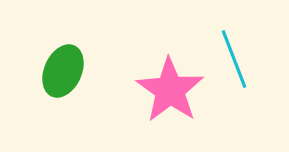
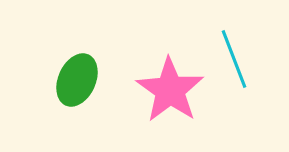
green ellipse: moved 14 px right, 9 px down
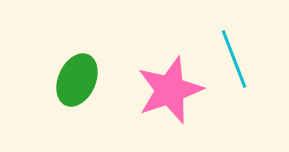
pink star: rotated 18 degrees clockwise
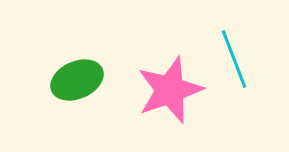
green ellipse: rotated 42 degrees clockwise
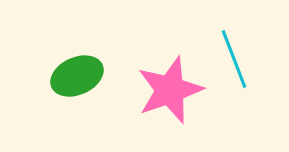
green ellipse: moved 4 px up
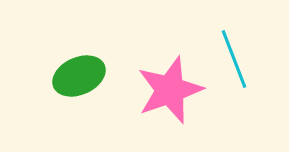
green ellipse: moved 2 px right
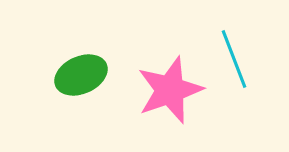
green ellipse: moved 2 px right, 1 px up
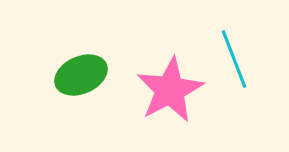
pink star: rotated 8 degrees counterclockwise
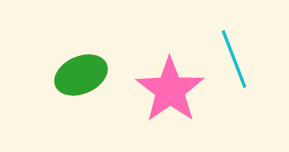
pink star: rotated 8 degrees counterclockwise
